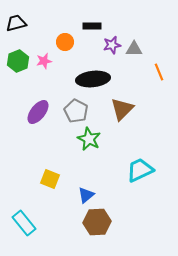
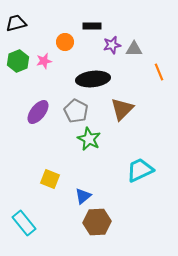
blue triangle: moved 3 px left, 1 px down
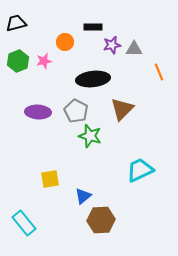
black rectangle: moved 1 px right, 1 px down
purple ellipse: rotated 55 degrees clockwise
green star: moved 1 px right, 3 px up; rotated 10 degrees counterclockwise
yellow square: rotated 30 degrees counterclockwise
brown hexagon: moved 4 px right, 2 px up
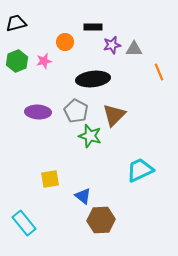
green hexagon: moved 1 px left
brown triangle: moved 8 px left, 6 px down
blue triangle: rotated 42 degrees counterclockwise
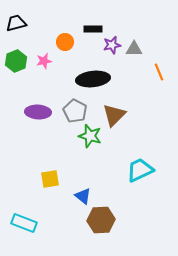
black rectangle: moved 2 px down
green hexagon: moved 1 px left
gray pentagon: moved 1 px left
cyan rectangle: rotated 30 degrees counterclockwise
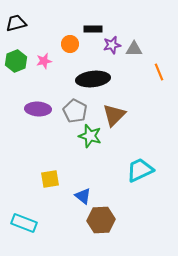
orange circle: moved 5 px right, 2 px down
purple ellipse: moved 3 px up
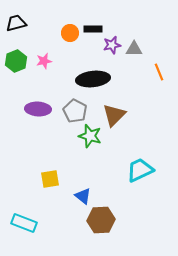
orange circle: moved 11 px up
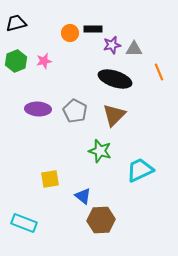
black ellipse: moved 22 px right; rotated 24 degrees clockwise
green star: moved 10 px right, 15 px down
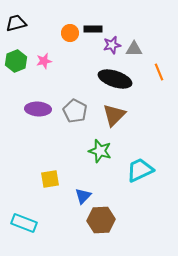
blue triangle: rotated 36 degrees clockwise
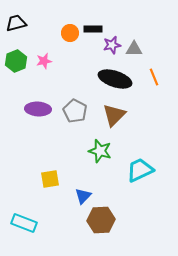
orange line: moved 5 px left, 5 px down
